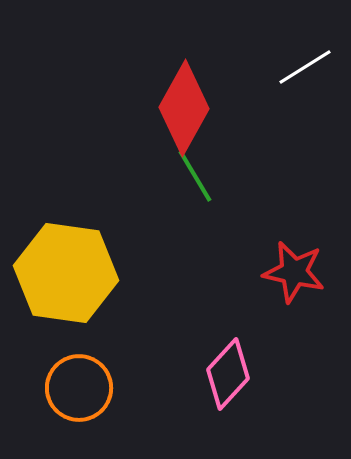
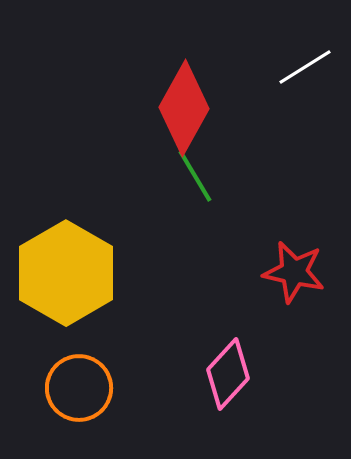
yellow hexagon: rotated 22 degrees clockwise
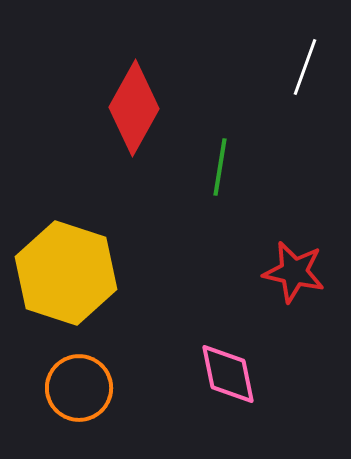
white line: rotated 38 degrees counterclockwise
red diamond: moved 50 px left
green line: moved 25 px right, 9 px up; rotated 40 degrees clockwise
yellow hexagon: rotated 12 degrees counterclockwise
pink diamond: rotated 54 degrees counterclockwise
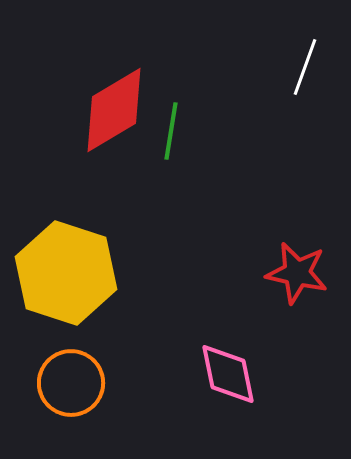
red diamond: moved 20 px left, 2 px down; rotated 30 degrees clockwise
green line: moved 49 px left, 36 px up
red star: moved 3 px right, 1 px down
orange circle: moved 8 px left, 5 px up
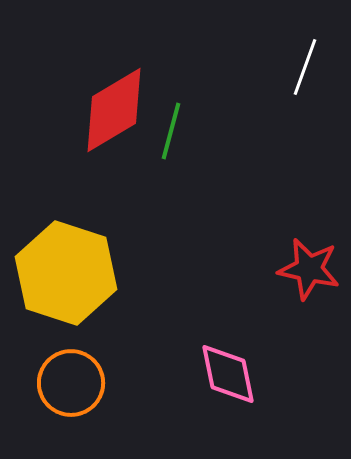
green line: rotated 6 degrees clockwise
red star: moved 12 px right, 4 px up
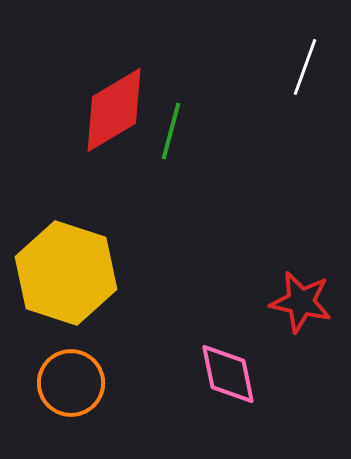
red star: moved 8 px left, 33 px down
